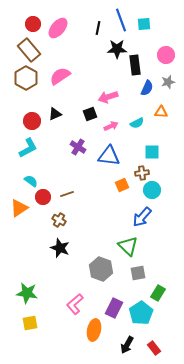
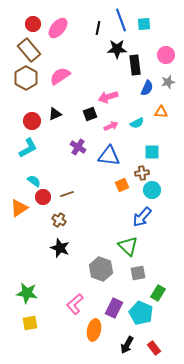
cyan semicircle at (31, 181): moved 3 px right
cyan pentagon at (141, 313): rotated 15 degrees counterclockwise
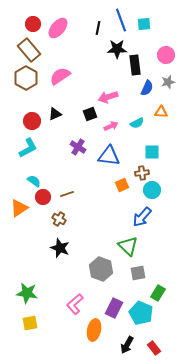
brown cross at (59, 220): moved 1 px up
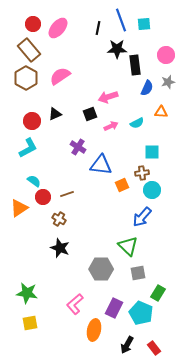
blue triangle at (109, 156): moved 8 px left, 9 px down
gray hexagon at (101, 269): rotated 20 degrees counterclockwise
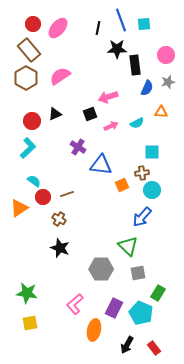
cyan L-shape at (28, 148): rotated 15 degrees counterclockwise
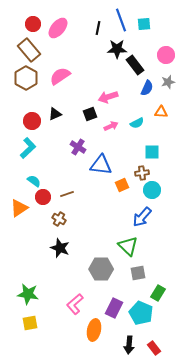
black rectangle at (135, 65): rotated 30 degrees counterclockwise
green star at (27, 293): moved 1 px right, 1 px down
black arrow at (127, 345): moved 2 px right; rotated 24 degrees counterclockwise
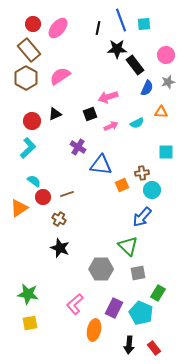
cyan square at (152, 152): moved 14 px right
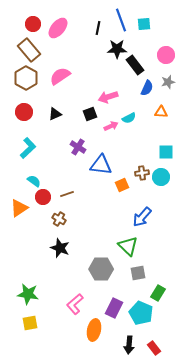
red circle at (32, 121): moved 8 px left, 9 px up
cyan semicircle at (137, 123): moved 8 px left, 5 px up
cyan circle at (152, 190): moved 9 px right, 13 px up
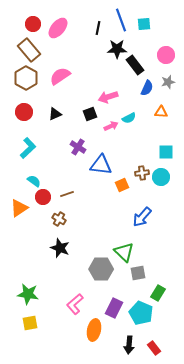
green triangle at (128, 246): moved 4 px left, 6 px down
